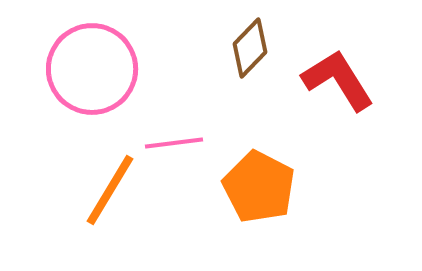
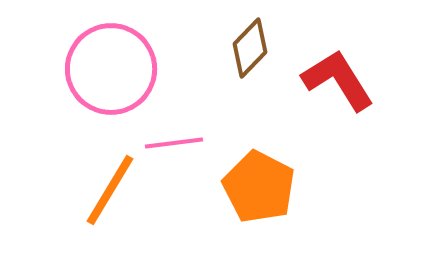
pink circle: moved 19 px right
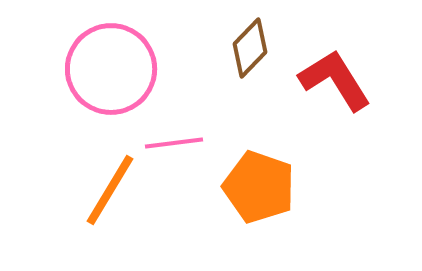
red L-shape: moved 3 px left
orange pentagon: rotated 8 degrees counterclockwise
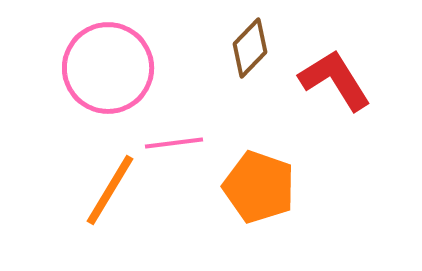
pink circle: moved 3 px left, 1 px up
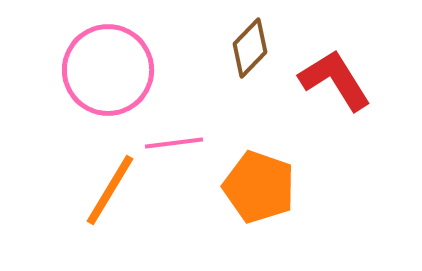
pink circle: moved 2 px down
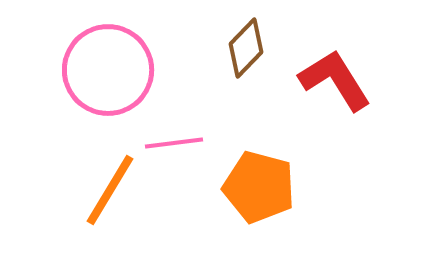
brown diamond: moved 4 px left
orange pentagon: rotated 4 degrees counterclockwise
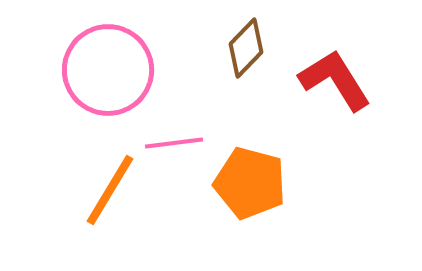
orange pentagon: moved 9 px left, 4 px up
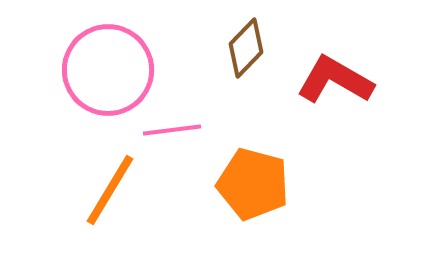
red L-shape: rotated 28 degrees counterclockwise
pink line: moved 2 px left, 13 px up
orange pentagon: moved 3 px right, 1 px down
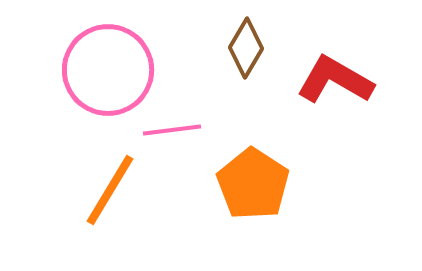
brown diamond: rotated 14 degrees counterclockwise
orange pentagon: rotated 18 degrees clockwise
